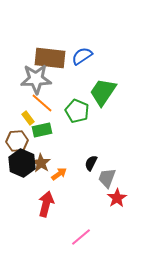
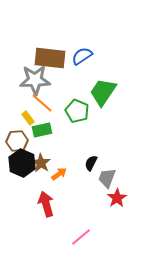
gray star: moved 1 px left, 1 px down
red arrow: rotated 30 degrees counterclockwise
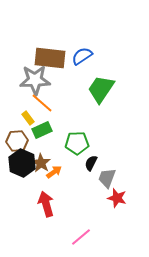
green trapezoid: moved 2 px left, 3 px up
green pentagon: moved 32 px down; rotated 25 degrees counterclockwise
green rectangle: rotated 12 degrees counterclockwise
orange arrow: moved 5 px left, 2 px up
red star: rotated 24 degrees counterclockwise
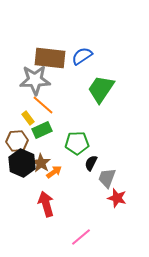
orange line: moved 1 px right, 2 px down
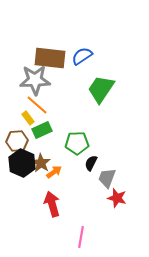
orange line: moved 6 px left
red arrow: moved 6 px right
pink line: rotated 40 degrees counterclockwise
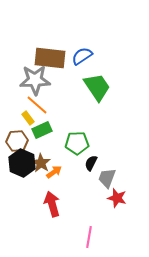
green trapezoid: moved 4 px left, 2 px up; rotated 112 degrees clockwise
pink line: moved 8 px right
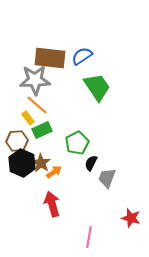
green pentagon: rotated 25 degrees counterclockwise
red star: moved 14 px right, 20 px down
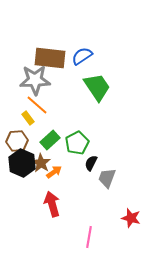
green rectangle: moved 8 px right, 10 px down; rotated 18 degrees counterclockwise
